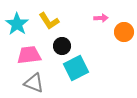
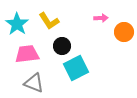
pink trapezoid: moved 2 px left, 1 px up
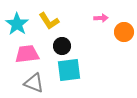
cyan square: moved 7 px left, 2 px down; rotated 20 degrees clockwise
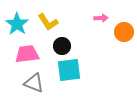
yellow L-shape: moved 1 px left, 1 px down
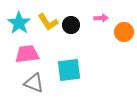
cyan star: moved 2 px right, 1 px up
black circle: moved 9 px right, 21 px up
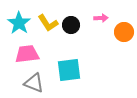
yellow L-shape: moved 1 px down
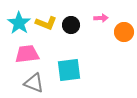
yellow L-shape: moved 2 px left; rotated 35 degrees counterclockwise
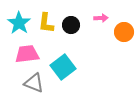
yellow L-shape: rotated 75 degrees clockwise
cyan square: moved 6 px left, 3 px up; rotated 30 degrees counterclockwise
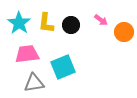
pink arrow: moved 2 px down; rotated 40 degrees clockwise
cyan square: rotated 15 degrees clockwise
gray triangle: rotated 30 degrees counterclockwise
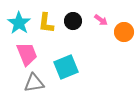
black circle: moved 2 px right, 4 px up
pink trapezoid: rotated 75 degrees clockwise
cyan square: moved 3 px right
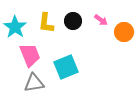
cyan star: moved 4 px left, 4 px down
pink trapezoid: moved 3 px right, 1 px down
